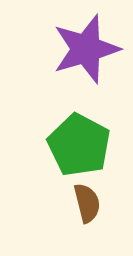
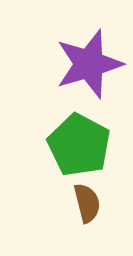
purple star: moved 3 px right, 15 px down
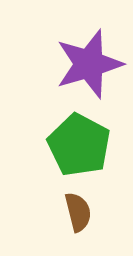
brown semicircle: moved 9 px left, 9 px down
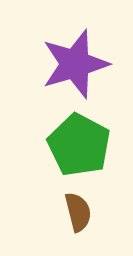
purple star: moved 14 px left
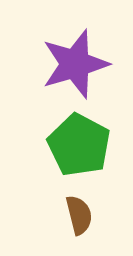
brown semicircle: moved 1 px right, 3 px down
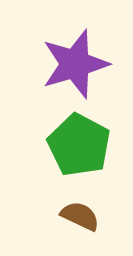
brown semicircle: moved 1 px right, 1 px down; rotated 51 degrees counterclockwise
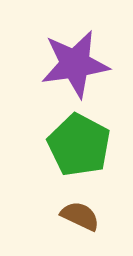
purple star: rotated 8 degrees clockwise
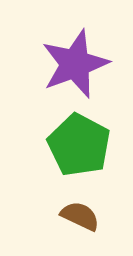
purple star: rotated 12 degrees counterclockwise
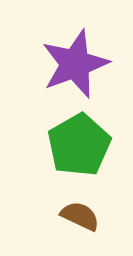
green pentagon: rotated 14 degrees clockwise
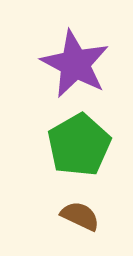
purple star: rotated 24 degrees counterclockwise
